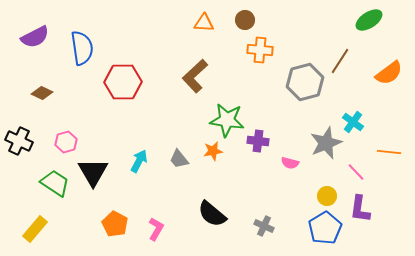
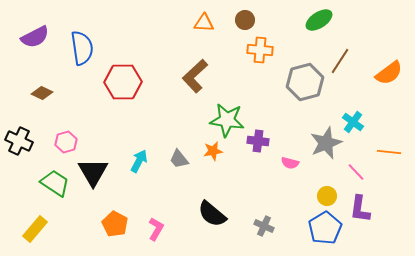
green ellipse: moved 50 px left
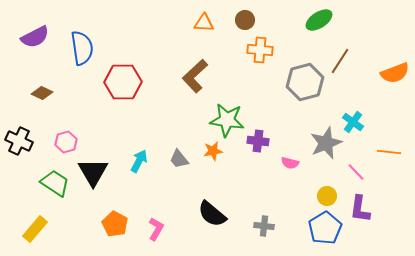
orange semicircle: moved 6 px right; rotated 16 degrees clockwise
gray cross: rotated 18 degrees counterclockwise
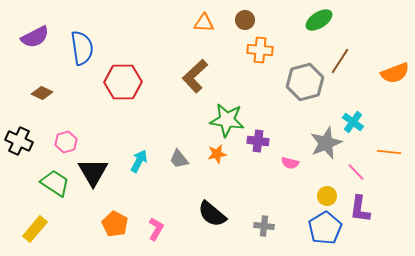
orange star: moved 4 px right, 3 px down
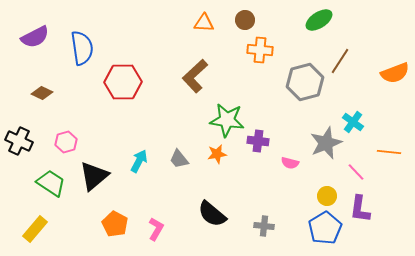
black triangle: moved 1 px right, 4 px down; rotated 20 degrees clockwise
green trapezoid: moved 4 px left
